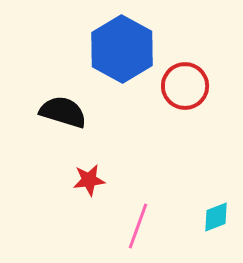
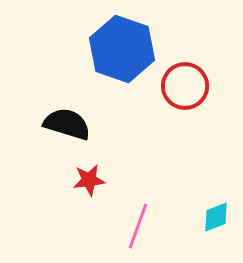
blue hexagon: rotated 10 degrees counterclockwise
black semicircle: moved 4 px right, 12 px down
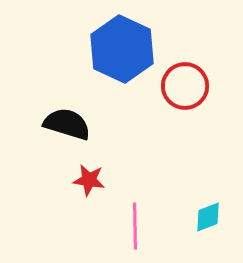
blue hexagon: rotated 6 degrees clockwise
red star: rotated 16 degrees clockwise
cyan diamond: moved 8 px left
pink line: moved 3 px left; rotated 21 degrees counterclockwise
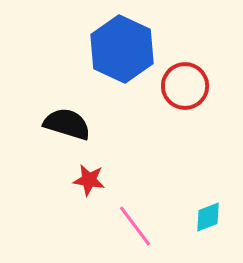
pink line: rotated 36 degrees counterclockwise
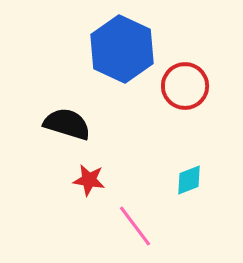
cyan diamond: moved 19 px left, 37 px up
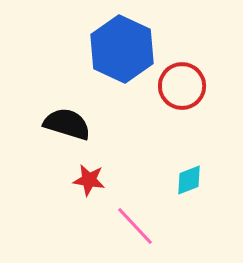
red circle: moved 3 px left
pink line: rotated 6 degrees counterclockwise
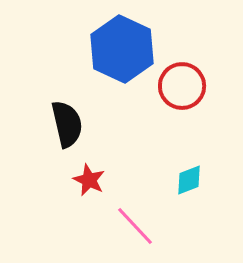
black semicircle: rotated 60 degrees clockwise
red star: rotated 16 degrees clockwise
